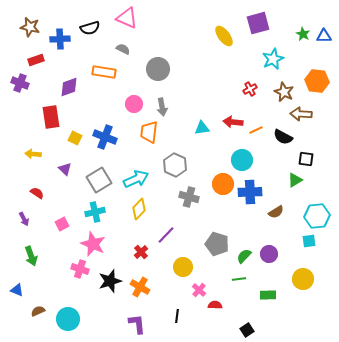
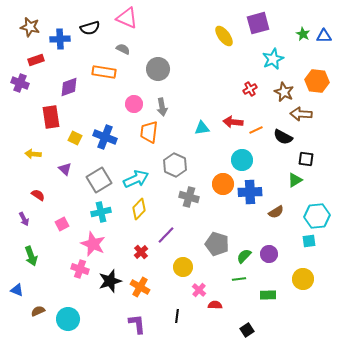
red semicircle at (37, 193): moved 1 px right, 2 px down
cyan cross at (95, 212): moved 6 px right
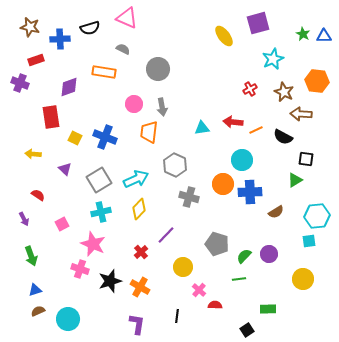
blue triangle at (17, 290): moved 18 px right; rotated 40 degrees counterclockwise
green rectangle at (268, 295): moved 14 px down
purple L-shape at (137, 324): rotated 15 degrees clockwise
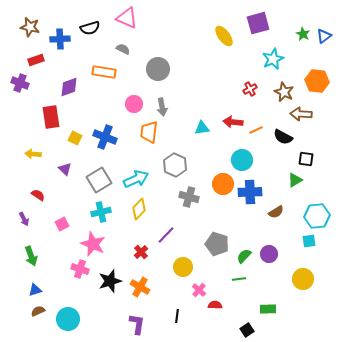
blue triangle at (324, 36): rotated 35 degrees counterclockwise
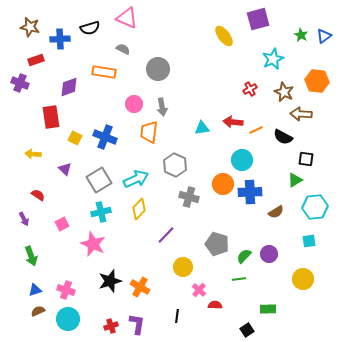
purple square at (258, 23): moved 4 px up
green star at (303, 34): moved 2 px left, 1 px down
cyan hexagon at (317, 216): moved 2 px left, 9 px up
red cross at (141, 252): moved 30 px left, 74 px down; rotated 24 degrees clockwise
pink cross at (80, 269): moved 14 px left, 21 px down
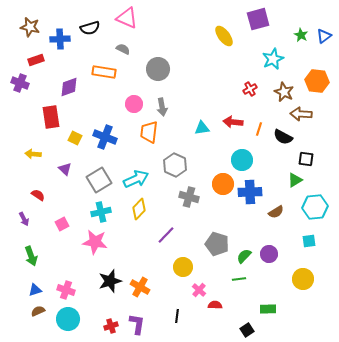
orange line at (256, 130): moved 3 px right, 1 px up; rotated 48 degrees counterclockwise
pink star at (93, 244): moved 2 px right, 2 px up; rotated 15 degrees counterclockwise
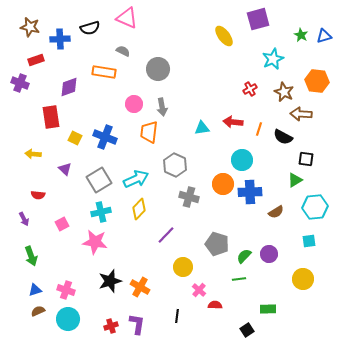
blue triangle at (324, 36): rotated 21 degrees clockwise
gray semicircle at (123, 49): moved 2 px down
red semicircle at (38, 195): rotated 152 degrees clockwise
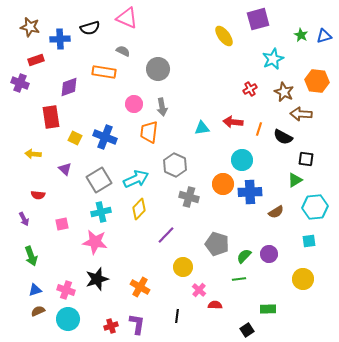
pink square at (62, 224): rotated 16 degrees clockwise
black star at (110, 281): moved 13 px left, 2 px up
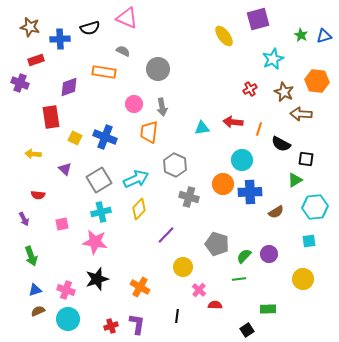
black semicircle at (283, 137): moved 2 px left, 7 px down
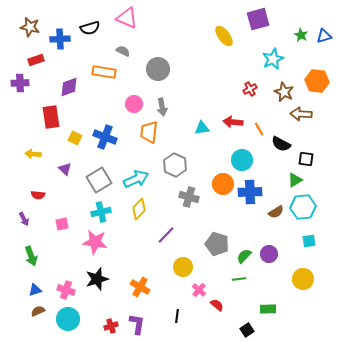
purple cross at (20, 83): rotated 24 degrees counterclockwise
orange line at (259, 129): rotated 48 degrees counterclockwise
cyan hexagon at (315, 207): moved 12 px left
red semicircle at (215, 305): moved 2 px right; rotated 40 degrees clockwise
